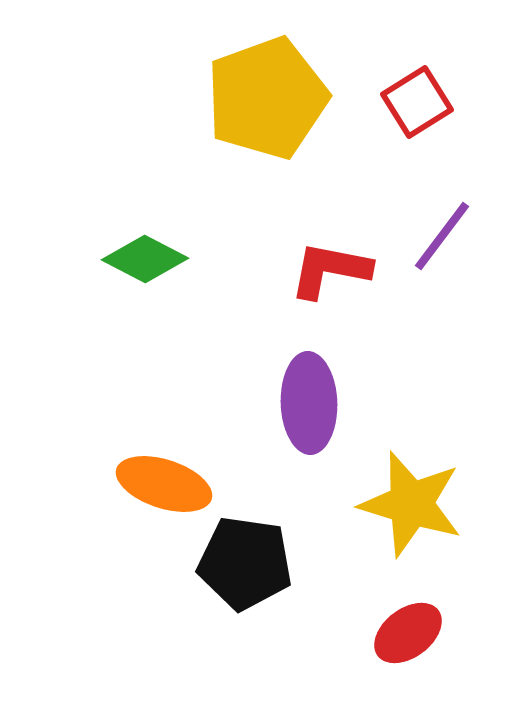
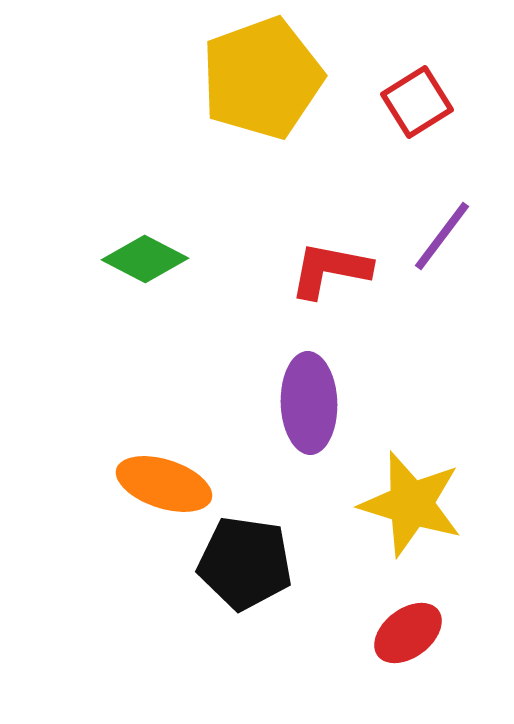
yellow pentagon: moved 5 px left, 20 px up
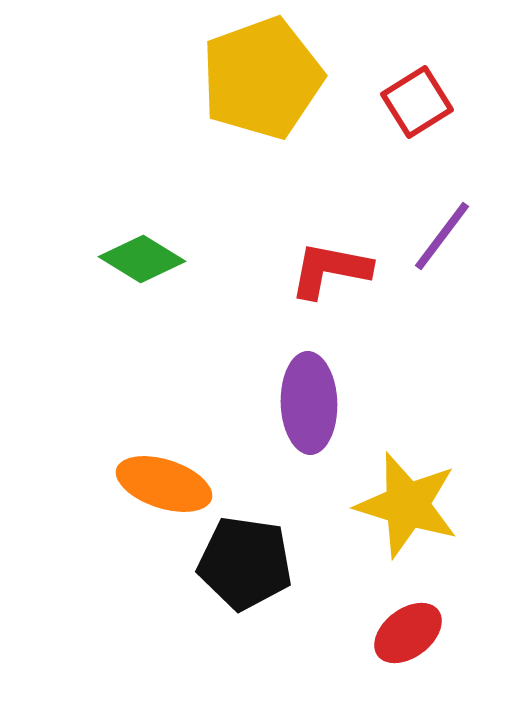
green diamond: moved 3 px left; rotated 4 degrees clockwise
yellow star: moved 4 px left, 1 px down
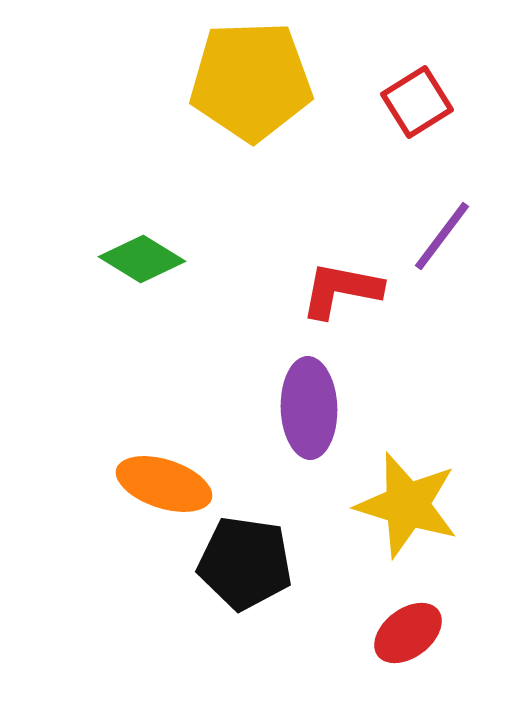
yellow pentagon: moved 11 px left, 3 px down; rotated 18 degrees clockwise
red L-shape: moved 11 px right, 20 px down
purple ellipse: moved 5 px down
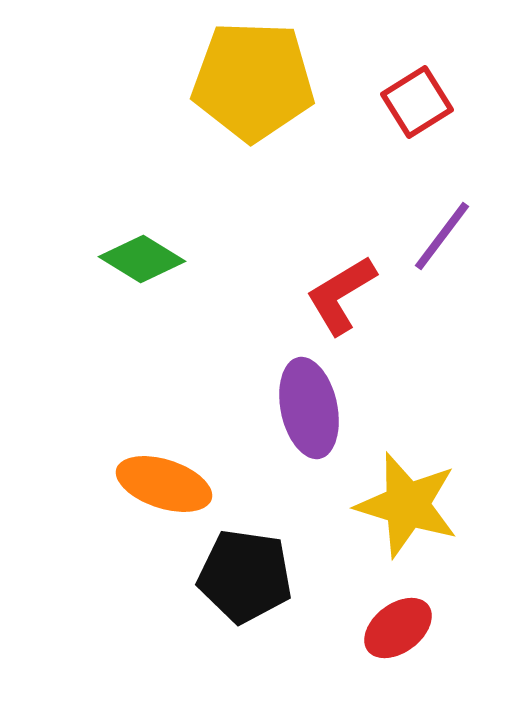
yellow pentagon: moved 2 px right; rotated 4 degrees clockwise
red L-shape: moved 5 px down; rotated 42 degrees counterclockwise
purple ellipse: rotated 10 degrees counterclockwise
black pentagon: moved 13 px down
red ellipse: moved 10 px left, 5 px up
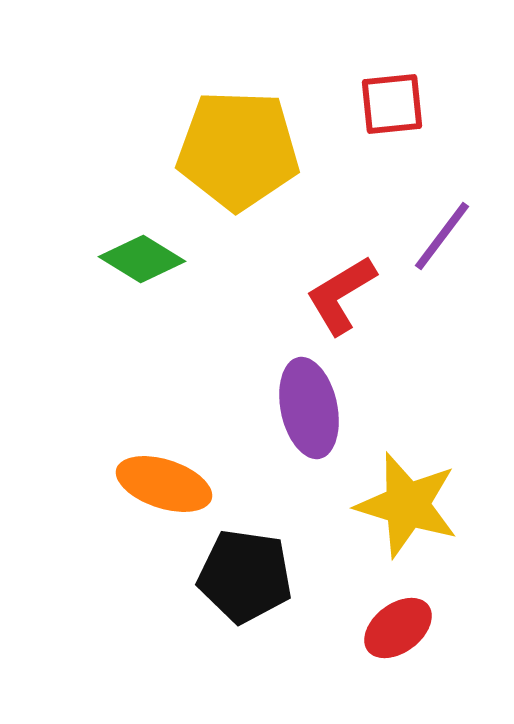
yellow pentagon: moved 15 px left, 69 px down
red square: moved 25 px left, 2 px down; rotated 26 degrees clockwise
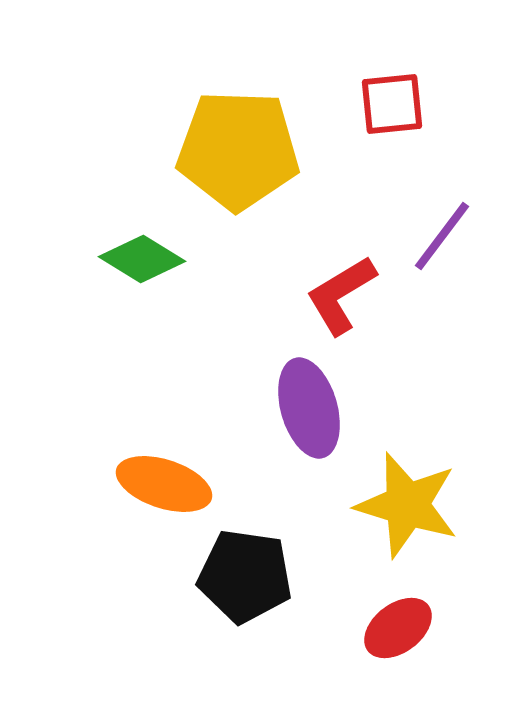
purple ellipse: rotated 4 degrees counterclockwise
